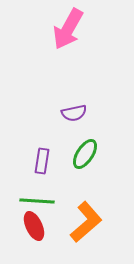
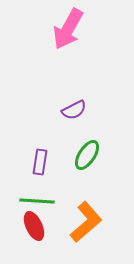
purple semicircle: moved 3 px up; rotated 15 degrees counterclockwise
green ellipse: moved 2 px right, 1 px down
purple rectangle: moved 2 px left, 1 px down
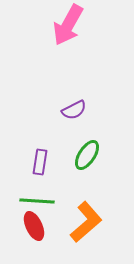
pink arrow: moved 4 px up
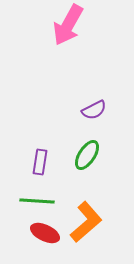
purple semicircle: moved 20 px right
red ellipse: moved 11 px right, 7 px down; rotated 40 degrees counterclockwise
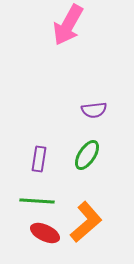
purple semicircle: rotated 20 degrees clockwise
purple rectangle: moved 1 px left, 3 px up
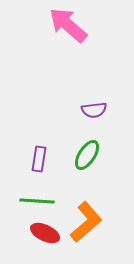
pink arrow: rotated 102 degrees clockwise
